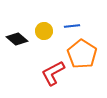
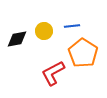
black diamond: rotated 50 degrees counterclockwise
orange pentagon: moved 1 px right, 1 px up
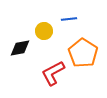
blue line: moved 3 px left, 7 px up
black diamond: moved 3 px right, 9 px down
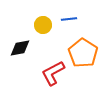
yellow circle: moved 1 px left, 6 px up
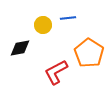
blue line: moved 1 px left, 1 px up
orange pentagon: moved 6 px right
red L-shape: moved 3 px right, 1 px up
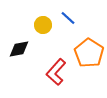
blue line: rotated 49 degrees clockwise
black diamond: moved 1 px left, 1 px down
red L-shape: rotated 20 degrees counterclockwise
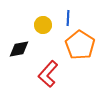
blue line: rotated 49 degrees clockwise
orange pentagon: moved 9 px left, 8 px up
red L-shape: moved 8 px left, 2 px down
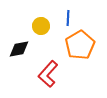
yellow circle: moved 2 px left, 1 px down
orange pentagon: rotated 8 degrees clockwise
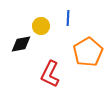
orange pentagon: moved 8 px right, 7 px down
black diamond: moved 2 px right, 5 px up
red L-shape: moved 2 px right; rotated 16 degrees counterclockwise
